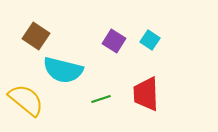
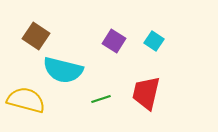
cyan square: moved 4 px right, 1 px down
red trapezoid: moved 1 px up; rotated 15 degrees clockwise
yellow semicircle: rotated 24 degrees counterclockwise
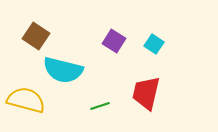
cyan square: moved 3 px down
green line: moved 1 px left, 7 px down
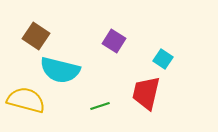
cyan square: moved 9 px right, 15 px down
cyan semicircle: moved 3 px left
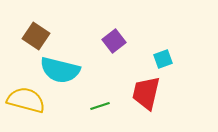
purple square: rotated 20 degrees clockwise
cyan square: rotated 36 degrees clockwise
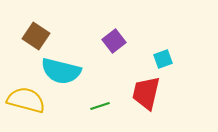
cyan semicircle: moved 1 px right, 1 px down
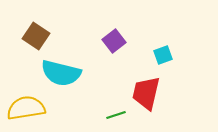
cyan square: moved 4 px up
cyan semicircle: moved 2 px down
yellow semicircle: moved 8 px down; rotated 24 degrees counterclockwise
green line: moved 16 px right, 9 px down
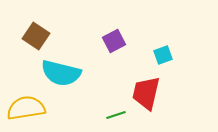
purple square: rotated 10 degrees clockwise
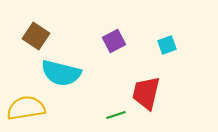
cyan square: moved 4 px right, 10 px up
